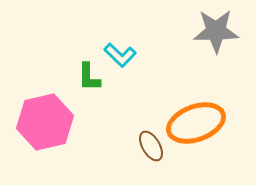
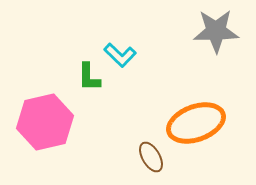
brown ellipse: moved 11 px down
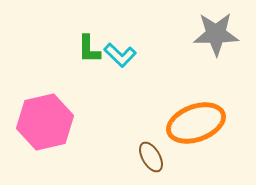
gray star: moved 3 px down
green L-shape: moved 28 px up
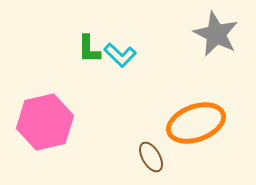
gray star: rotated 27 degrees clockwise
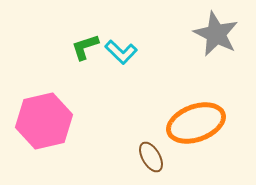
green L-shape: moved 4 px left, 2 px up; rotated 72 degrees clockwise
cyan L-shape: moved 1 px right, 3 px up
pink hexagon: moved 1 px left, 1 px up
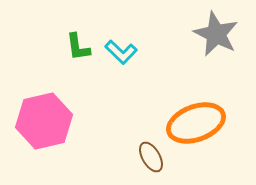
green L-shape: moved 7 px left; rotated 80 degrees counterclockwise
